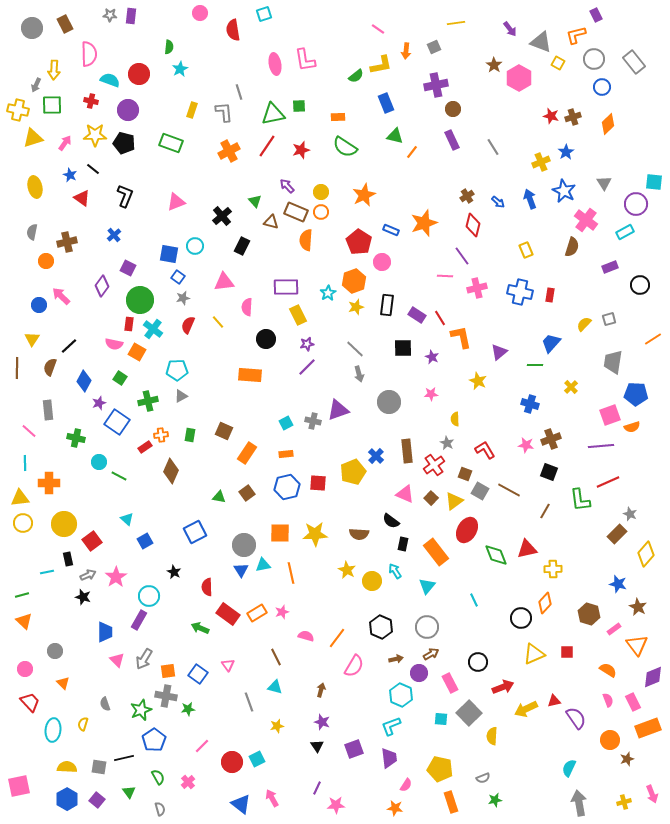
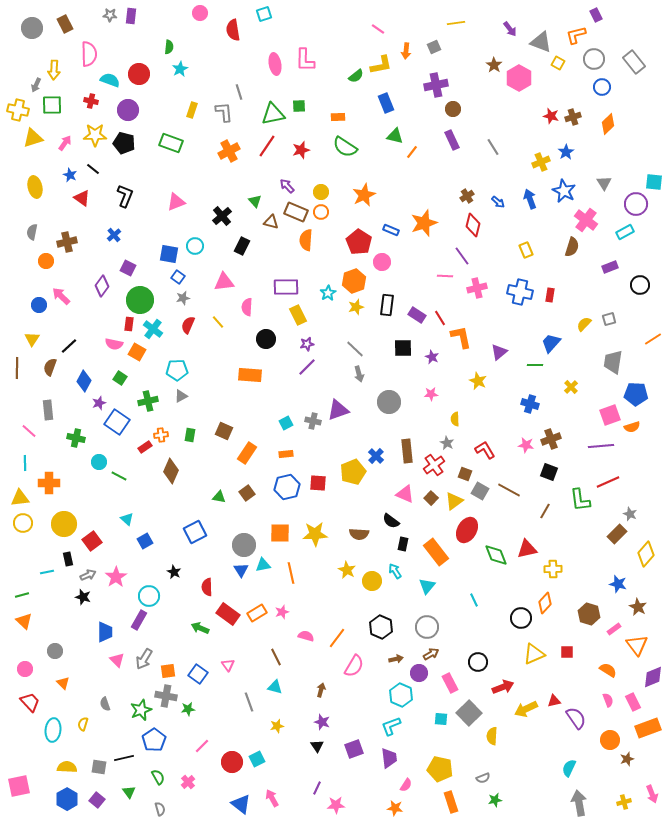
pink L-shape at (305, 60): rotated 10 degrees clockwise
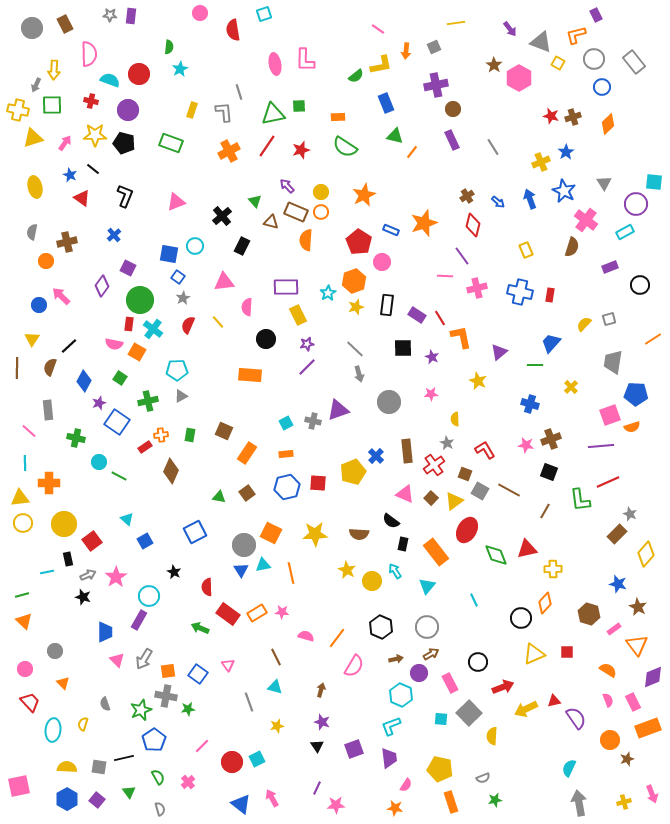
gray star at (183, 298): rotated 16 degrees counterclockwise
orange square at (280, 533): moved 9 px left; rotated 25 degrees clockwise
pink star at (282, 612): rotated 24 degrees clockwise
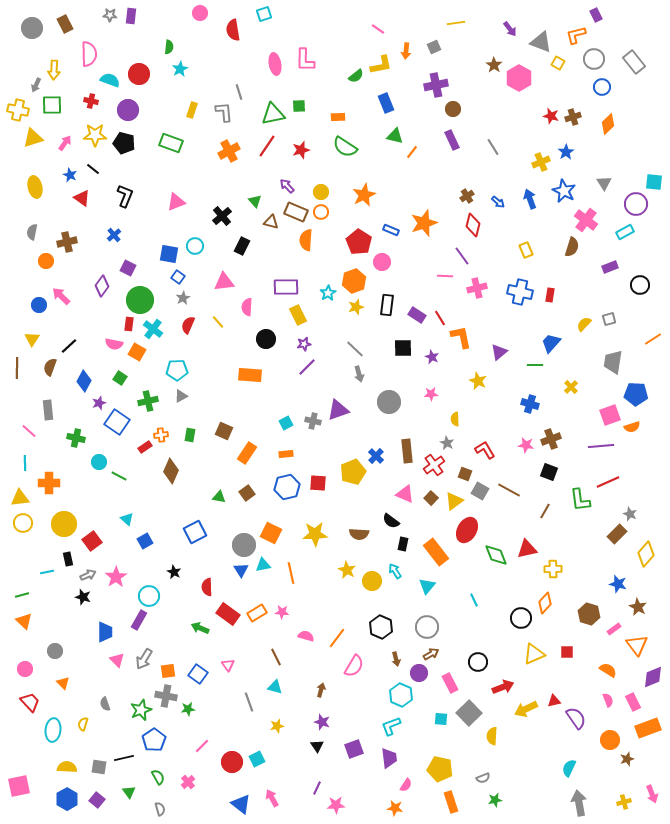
purple star at (307, 344): moved 3 px left
brown arrow at (396, 659): rotated 88 degrees clockwise
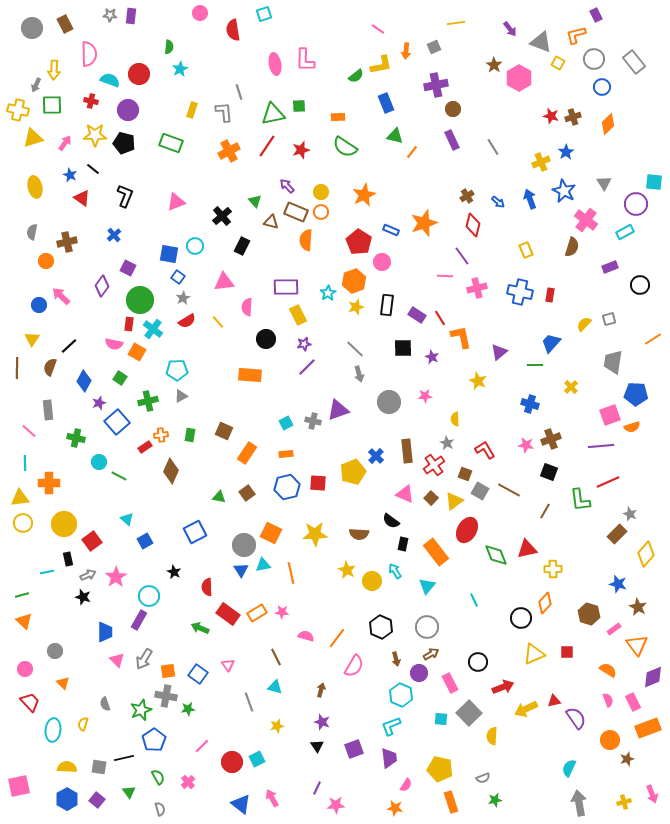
red semicircle at (188, 325): moved 1 px left, 4 px up; rotated 144 degrees counterclockwise
pink star at (431, 394): moved 6 px left, 2 px down
blue square at (117, 422): rotated 15 degrees clockwise
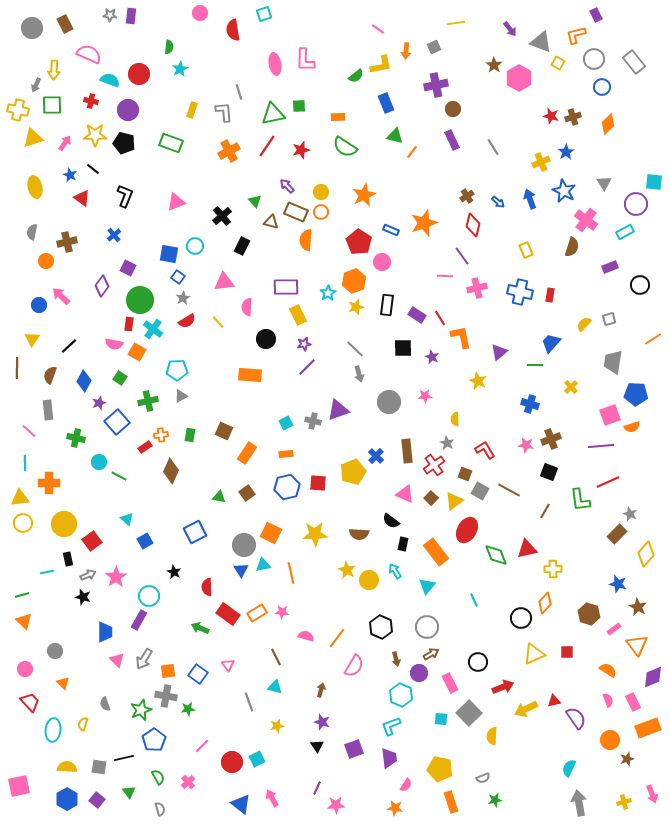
pink semicircle at (89, 54): rotated 65 degrees counterclockwise
brown semicircle at (50, 367): moved 8 px down
yellow circle at (372, 581): moved 3 px left, 1 px up
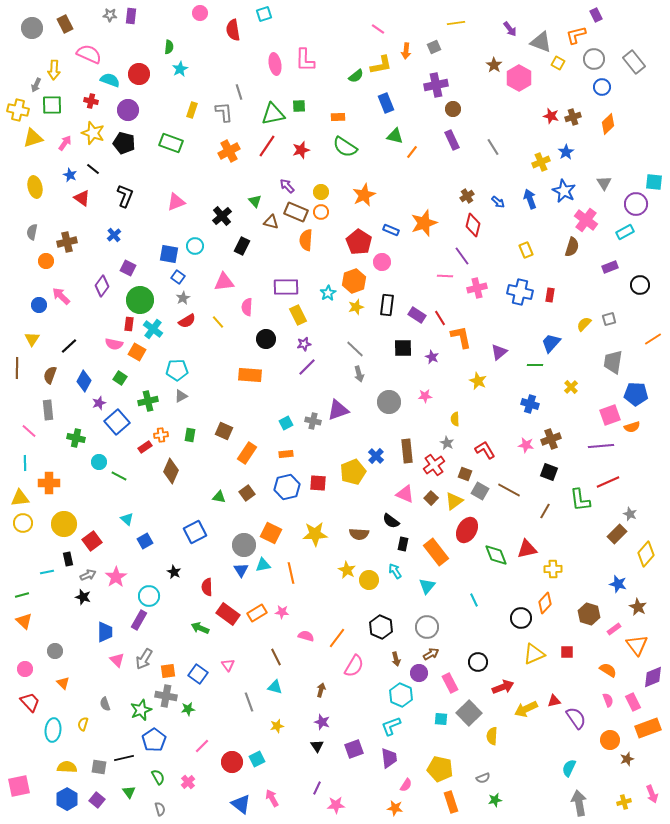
yellow star at (95, 135): moved 2 px left, 2 px up; rotated 20 degrees clockwise
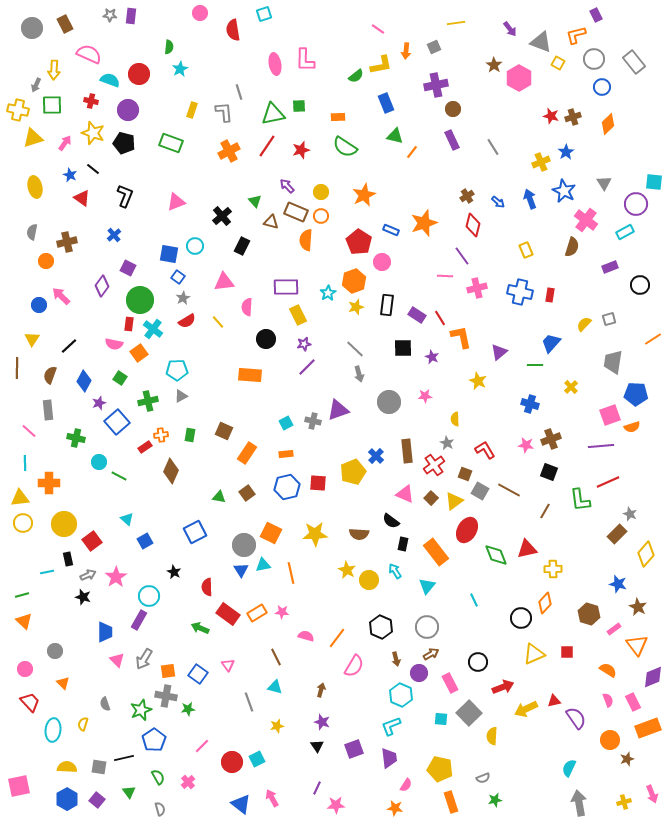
orange circle at (321, 212): moved 4 px down
orange square at (137, 352): moved 2 px right, 1 px down; rotated 24 degrees clockwise
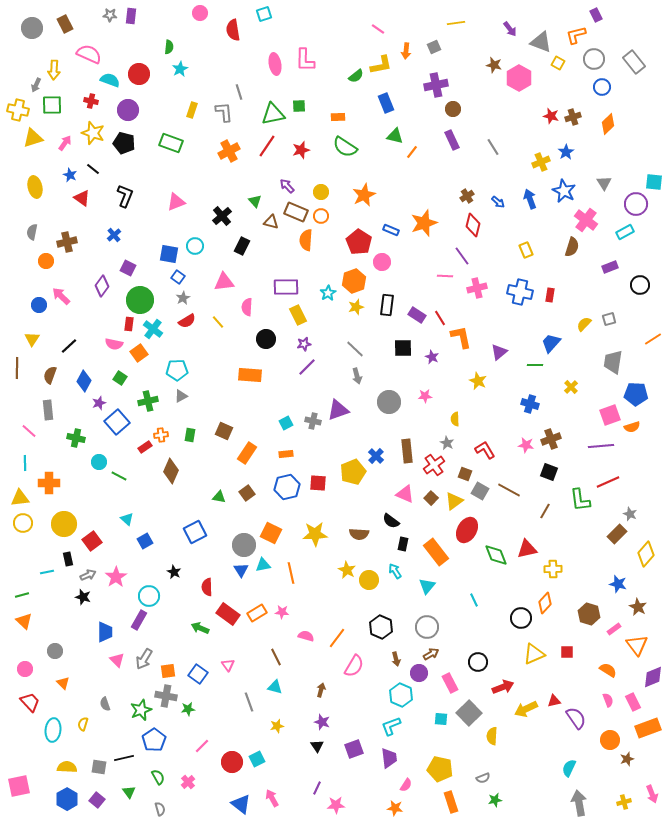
brown star at (494, 65): rotated 21 degrees counterclockwise
gray arrow at (359, 374): moved 2 px left, 2 px down
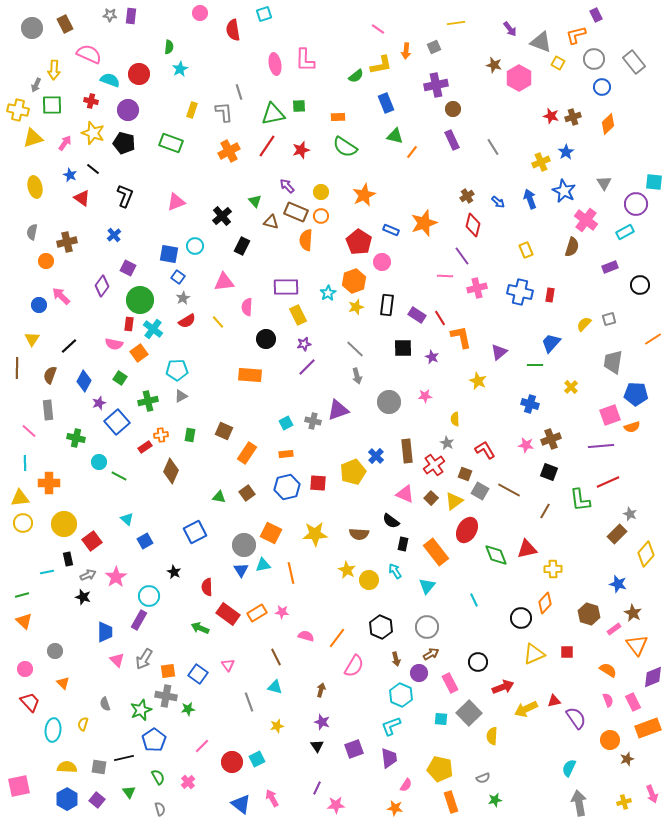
brown star at (638, 607): moved 5 px left, 6 px down
